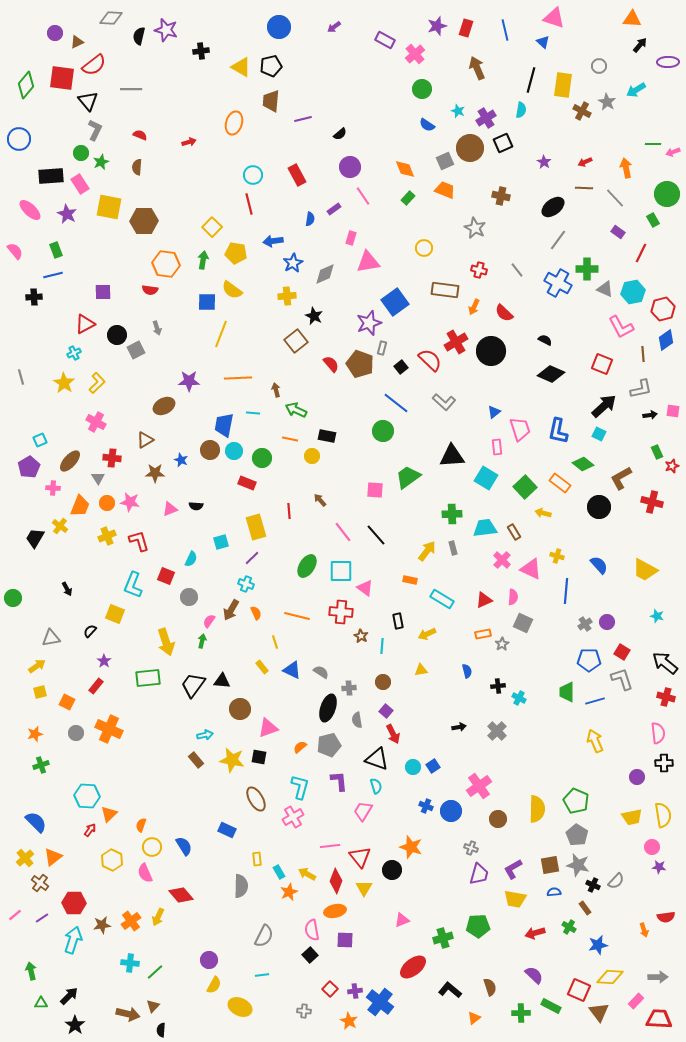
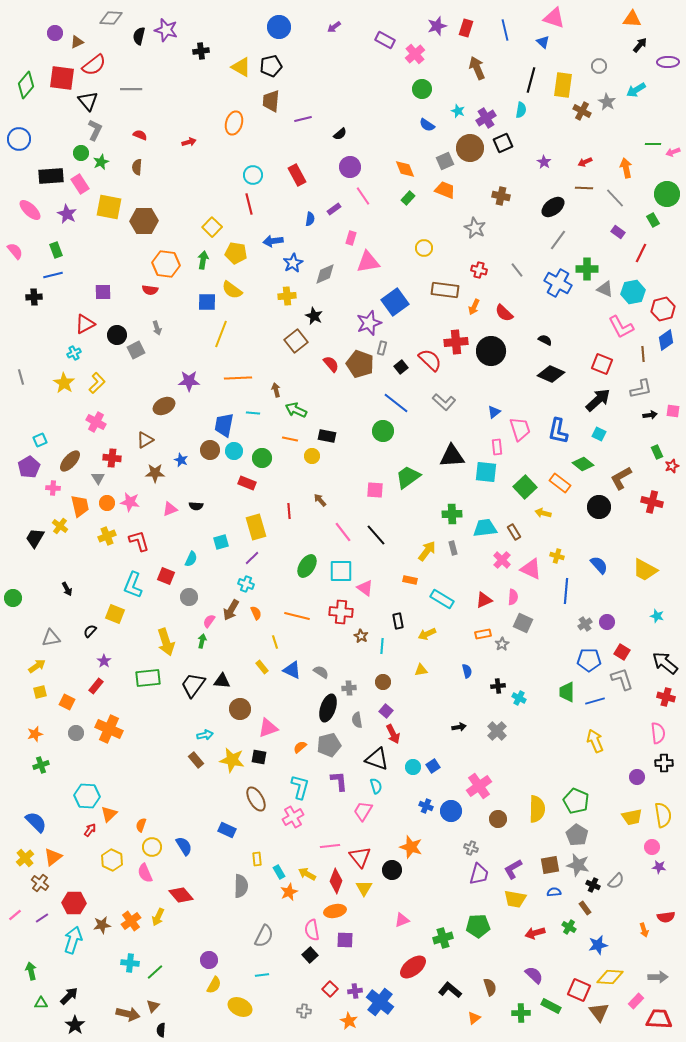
red cross at (456, 342): rotated 25 degrees clockwise
black arrow at (604, 406): moved 6 px left, 6 px up
cyan square at (486, 478): moved 6 px up; rotated 25 degrees counterclockwise
orange trapezoid at (80, 506): rotated 35 degrees counterclockwise
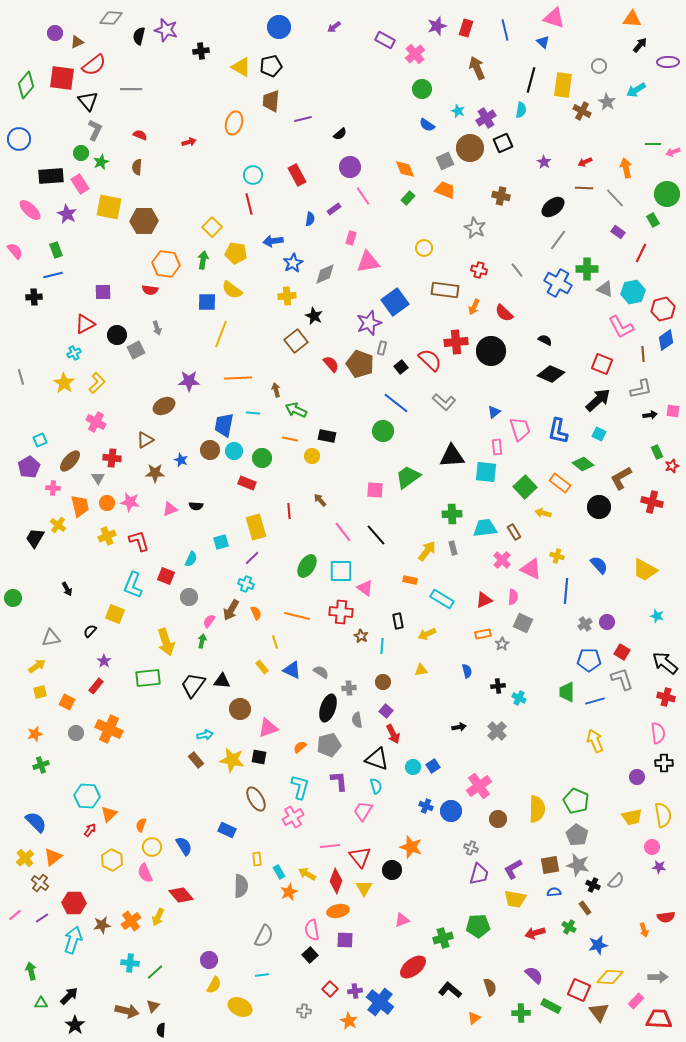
yellow cross at (60, 526): moved 2 px left, 1 px up
orange ellipse at (335, 911): moved 3 px right
brown arrow at (128, 1014): moved 1 px left, 3 px up
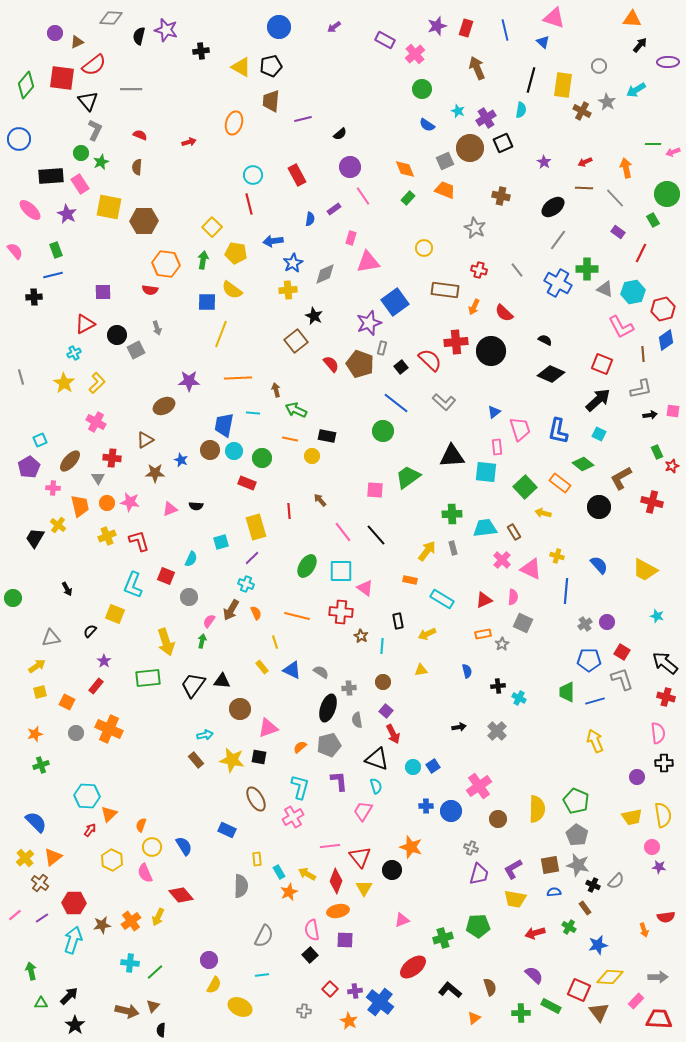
yellow cross at (287, 296): moved 1 px right, 6 px up
blue cross at (426, 806): rotated 24 degrees counterclockwise
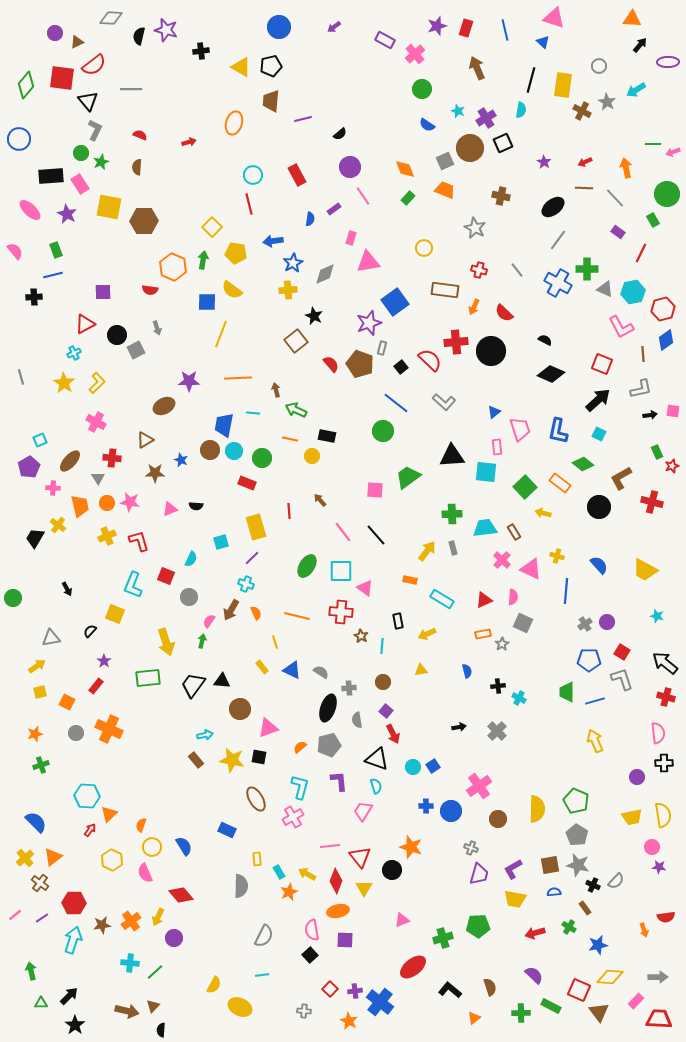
orange hexagon at (166, 264): moved 7 px right, 3 px down; rotated 16 degrees clockwise
purple circle at (209, 960): moved 35 px left, 22 px up
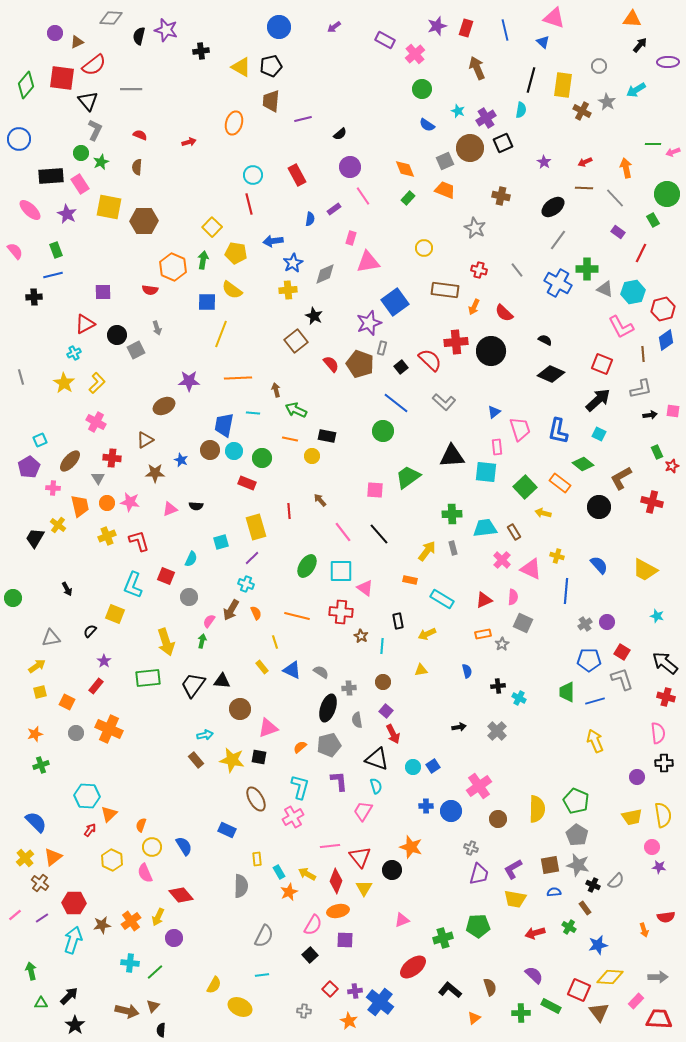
black line at (376, 535): moved 3 px right, 1 px up
pink semicircle at (312, 930): moved 1 px right, 5 px up; rotated 140 degrees counterclockwise
